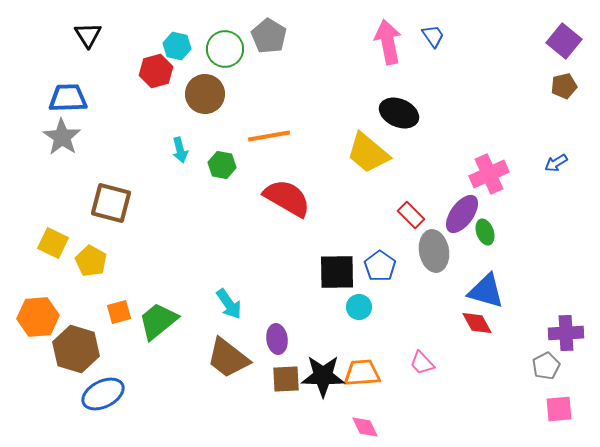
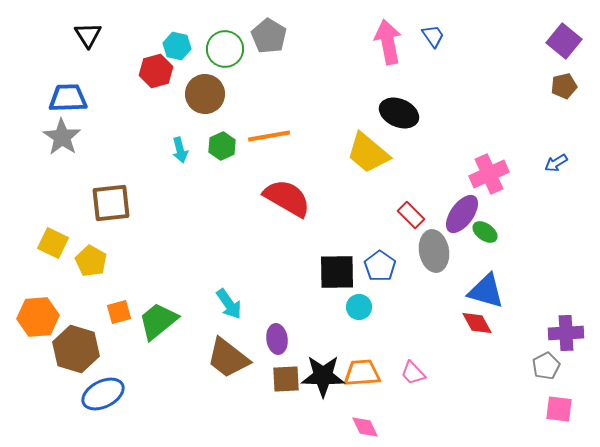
green hexagon at (222, 165): moved 19 px up; rotated 24 degrees clockwise
brown square at (111, 203): rotated 21 degrees counterclockwise
green ellipse at (485, 232): rotated 35 degrees counterclockwise
pink trapezoid at (422, 363): moved 9 px left, 10 px down
pink square at (559, 409): rotated 12 degrees clockwise
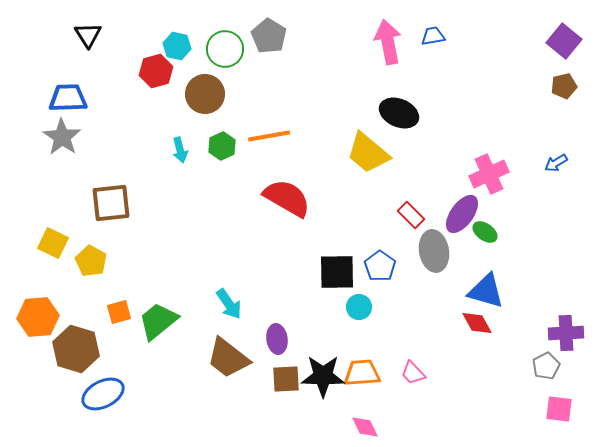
blue trapezoid at (433, 36): rotated 65 degrees counterclockwise
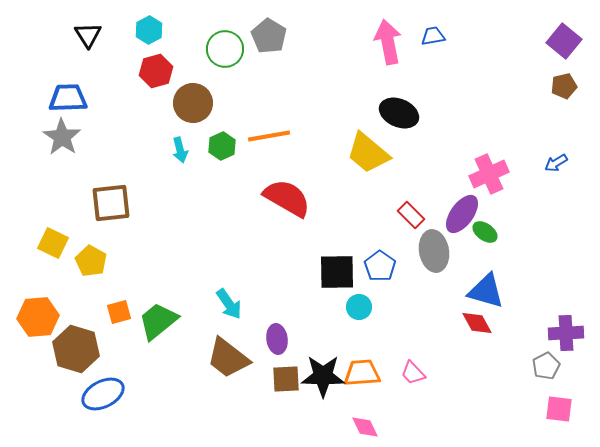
cyan hexagon at (177, 46): moved 28 px left, 16 px up; rotated 20 degrees clockwise
brown circle at (205, 94): moved 12 px left, 9 px down
